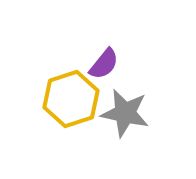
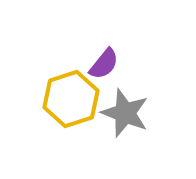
gray star: rotated 9 degrees clockwise
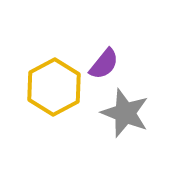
yellow hexagon: moved 17 px left, 12 px up; rotated 10 degrees counterclockwise
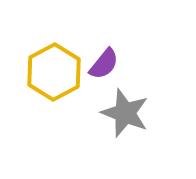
yellow hexagon: moved 15 px up
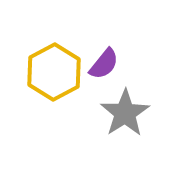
gray star: rotated 18 degrees clockwise
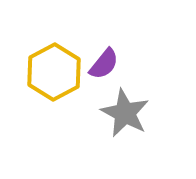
gray star: rotated 12 degrees counterclockwise
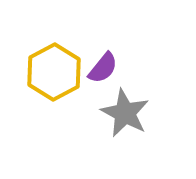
purple semicircle: moved 1 px left, 4 px down
